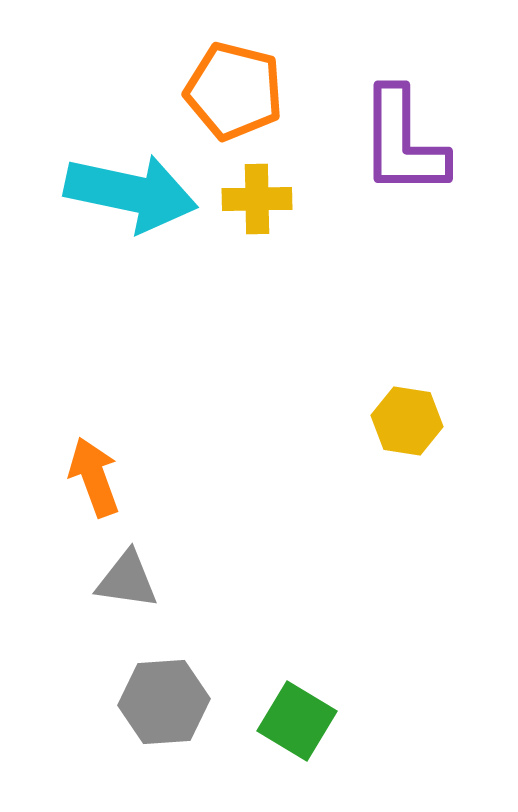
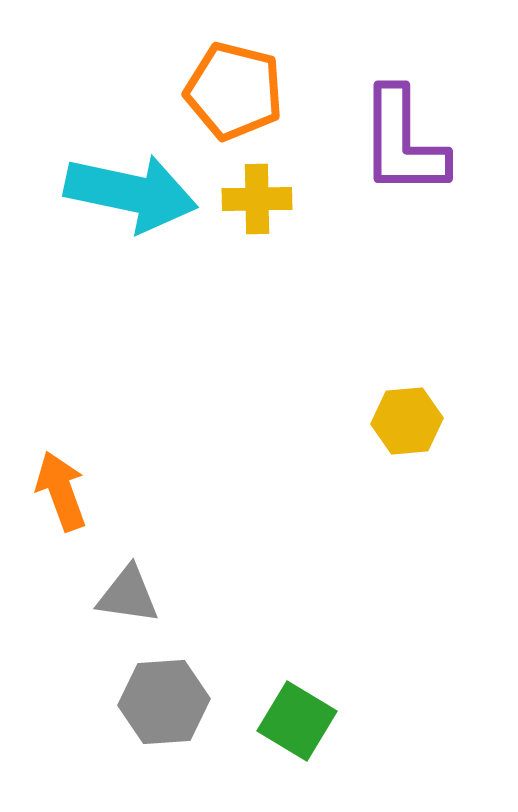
yellow hexagon: rotated 14 degrees counterclockwise
orange arrow: moved 33 px left, 14 px down
gray triangle: moved 1 px right, 15 px down
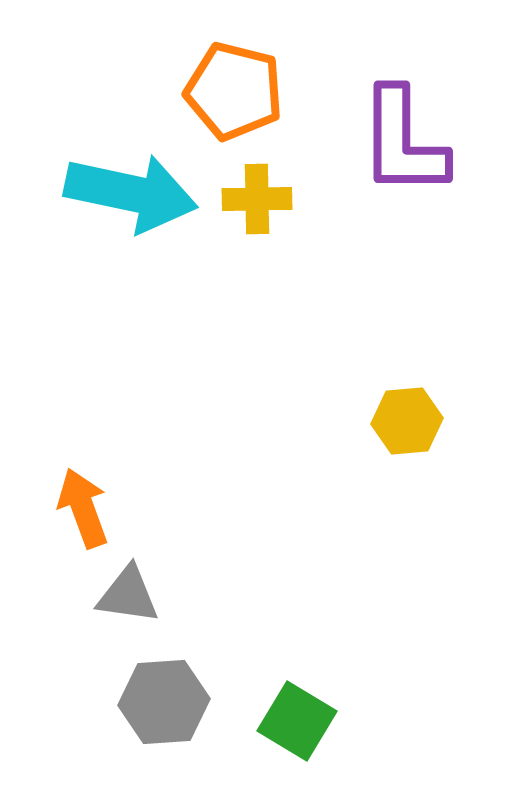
orange arrow: moved 22 px right, 17 px down
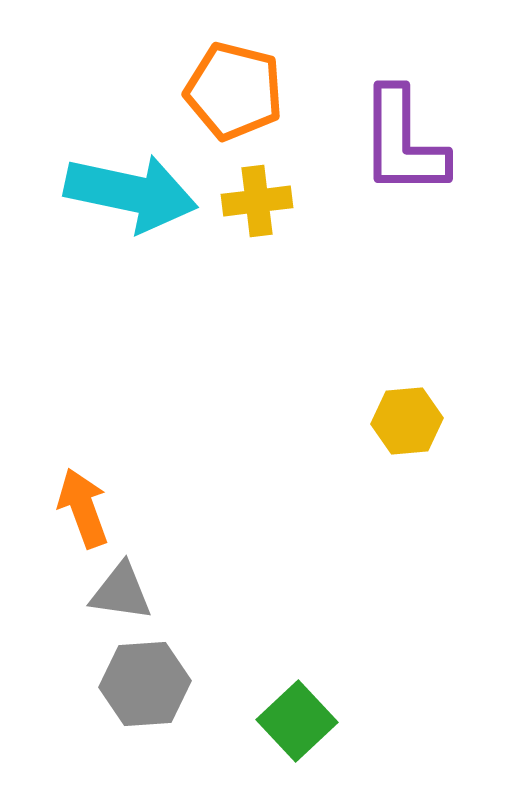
yellow cross: moved 2 px down; rotated 6 degrees counterclockwise
gray triangle: moved 7 px left, 3 px up
gray hexagon: moved 19 px left, 18 px up
green square: rotated 16 degrees clockwise
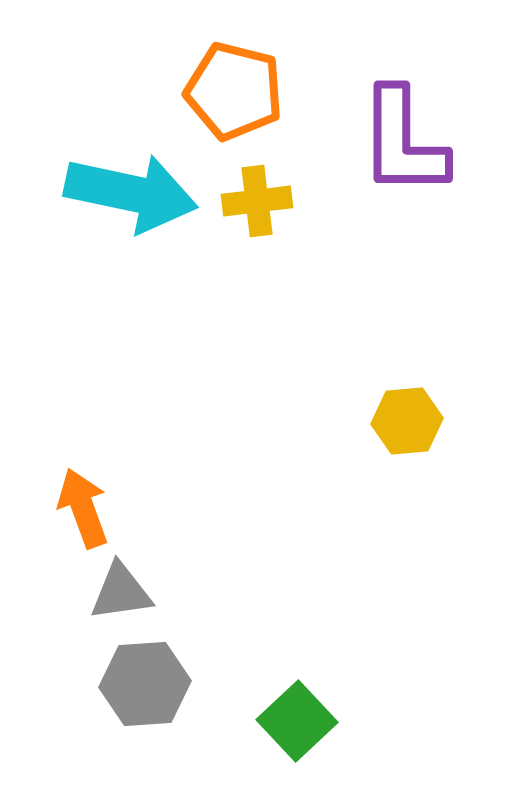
gray triangle: rotated 16 degrees counterclockwise
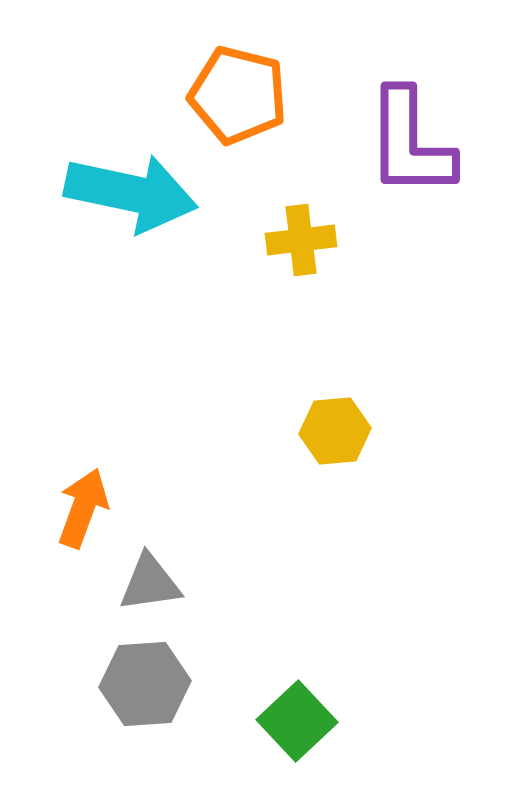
orange pentagon: moved 4 px right, 4 px down
purple L-shape: moved 7 px right, 1 px down
yellow cross: moved 44 px right, 39 px down
yellow hexagon: moved 72 px left, 10 px down
orange arrow: rotated 40 degrees clockwise
gray triangle: moved 29 px right, 9 px up
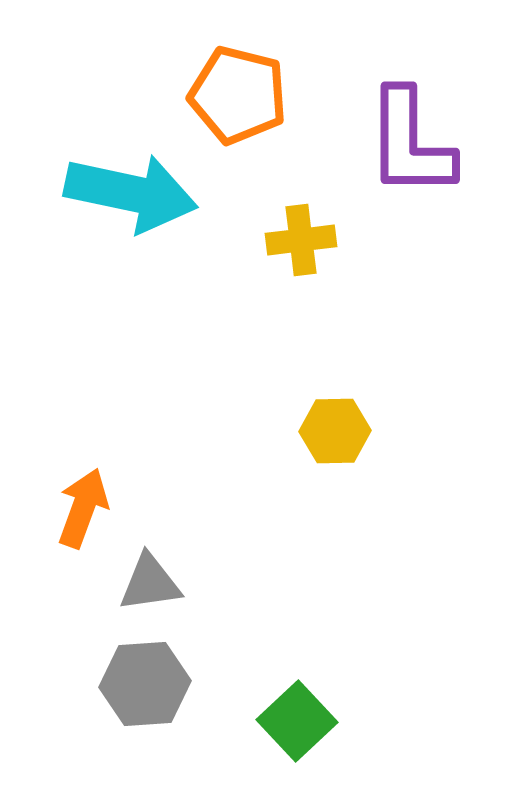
yellow hexagon: rotated 4 degrees clockwise
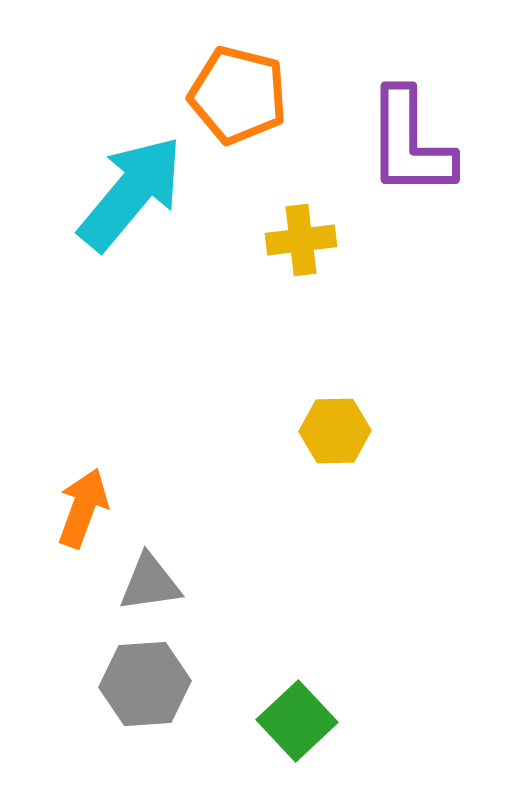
cyan arrow: rotated 62 degrees counterclockwise
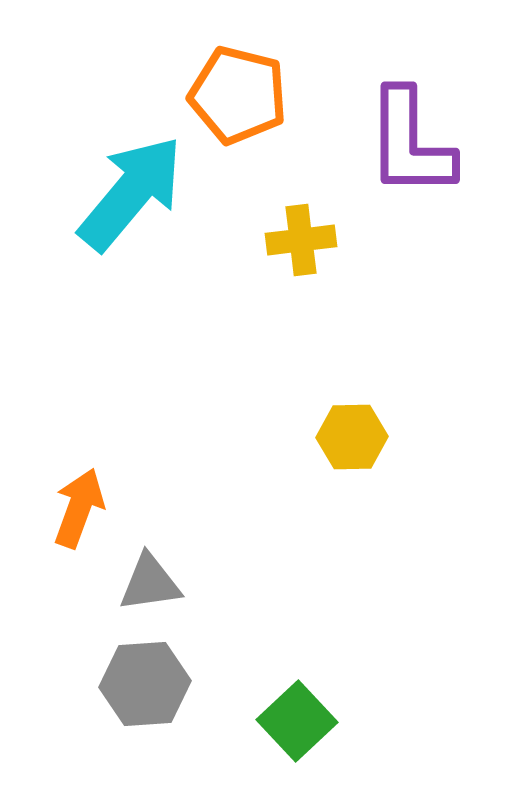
yellow hexagon: moved 17 px right, 6 px down
orange arrow: moved 4 px left
